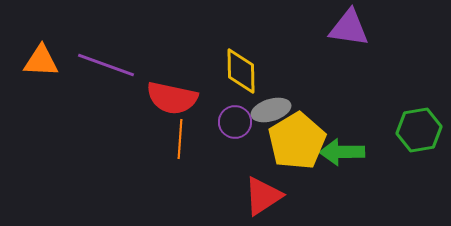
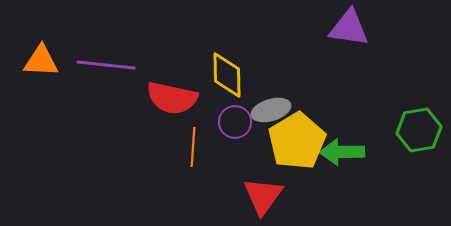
purple line: rotated 14 degrees counterclockwise
yellow diamond: moved 14 px left, 4 px down
orange line: moved 13 px right, 8 px down
red triangle: rotated 21 degrees counterclockwise
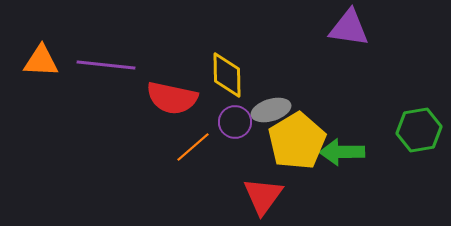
orange line: rotated 45 degrees clockwise
